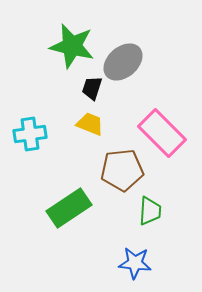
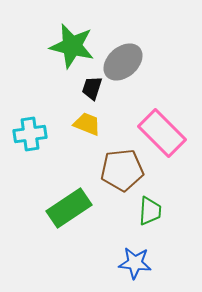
yellow trapezoid: moved 3 px left
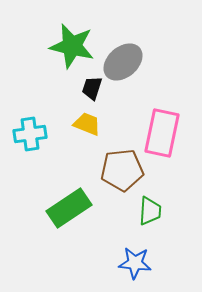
pink rectangle: rotated 57 degrees clockwise
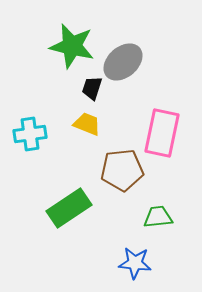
green trapezoid: moved 8 px right, 6 px down; rotated 100 degrees counterclockwise
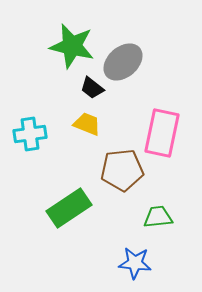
black trapezoid: rotated 70 degrees counterclockwise
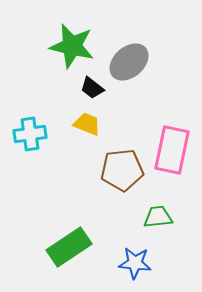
gray ellipse: moved 6 px right
pink rectangle: moved 10 px right, 17 px down
green rectangle: moved 39 px down
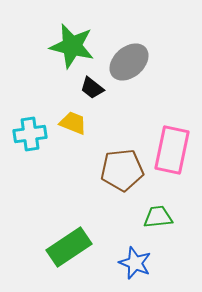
yellow trapezoid: moved 14 px left, 1 px up
blue star: rotated 16 degrees clockwise
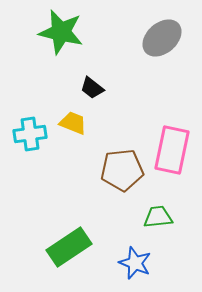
green star: moved 11 px left, 14 px up
gray ellipse: moved 33 px right, 24 px up
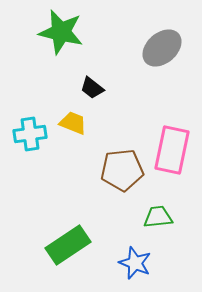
gray ellipse: moved 10 px down
green rectangle: moved 1 px left, 2 px up
